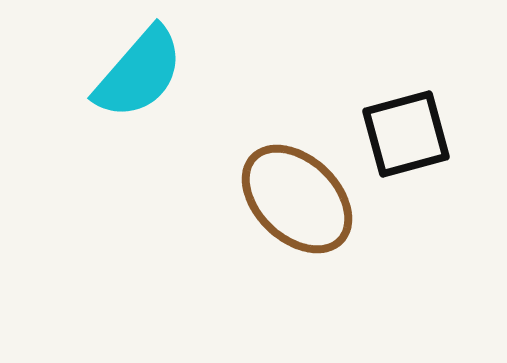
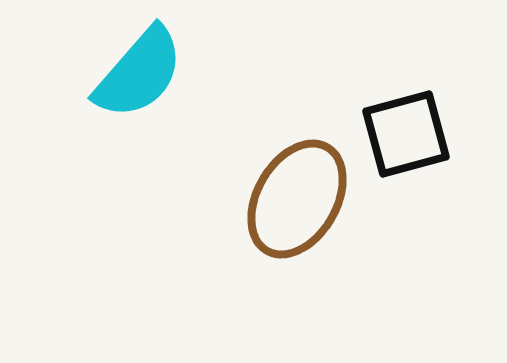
brown ellipse: rotated 76 degrees clockwise
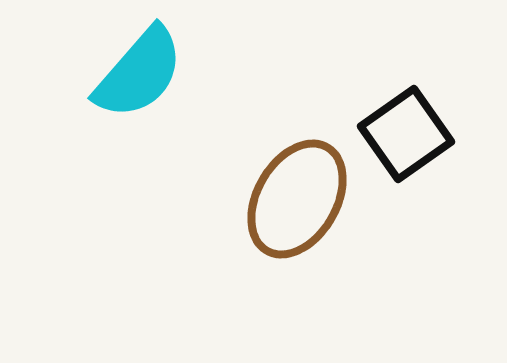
black square: rotated 20 degrees counterclockwise
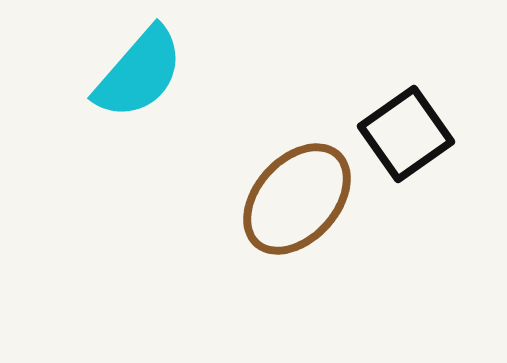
brown ellipse: rotated 12 degrees clockwise
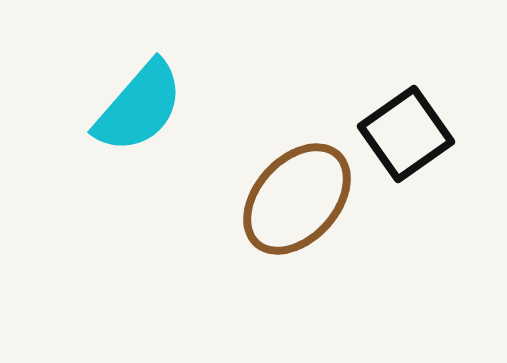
cyan semicircle: moved 34 px down
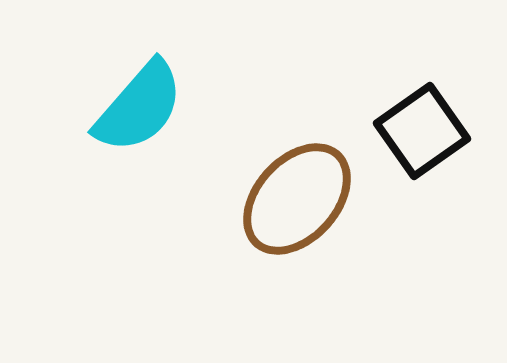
black square: moved 16 px right, 3 px up
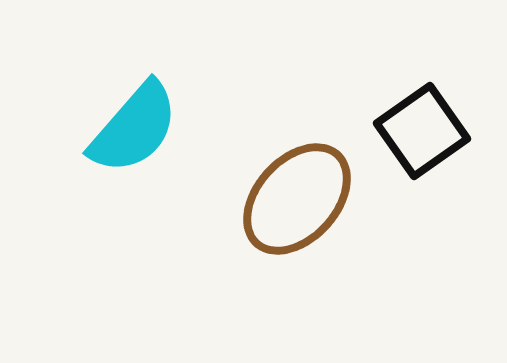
cyan semicircle: moved 5 px left, 21 px down
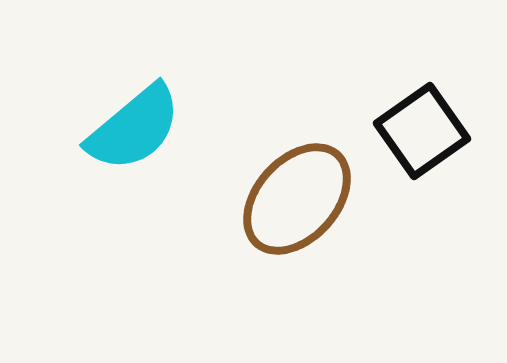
cyan semicircle: rotated 9 degrees clockwise
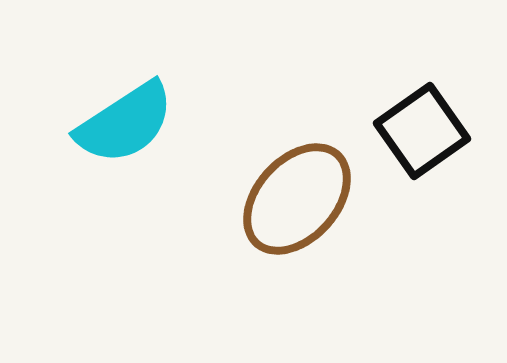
cyan semicircle: moved 9 px left, 5 px up; rotated 7 degrees clockwise
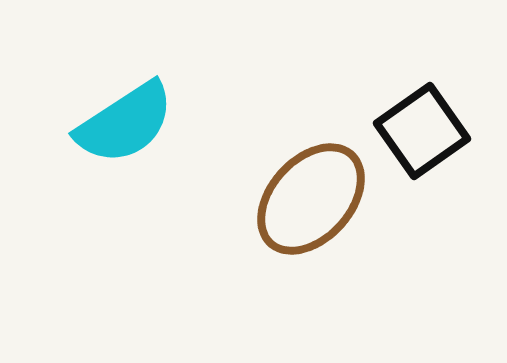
brown ellipse: moved 14 px right
